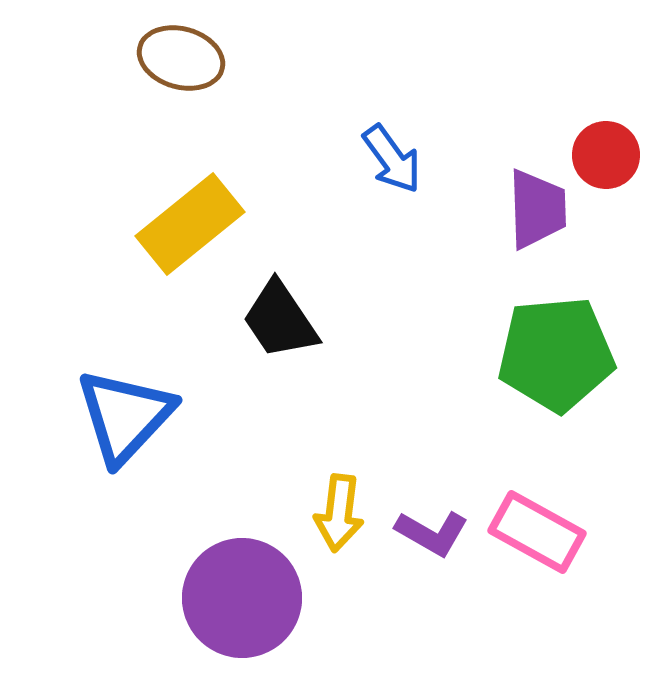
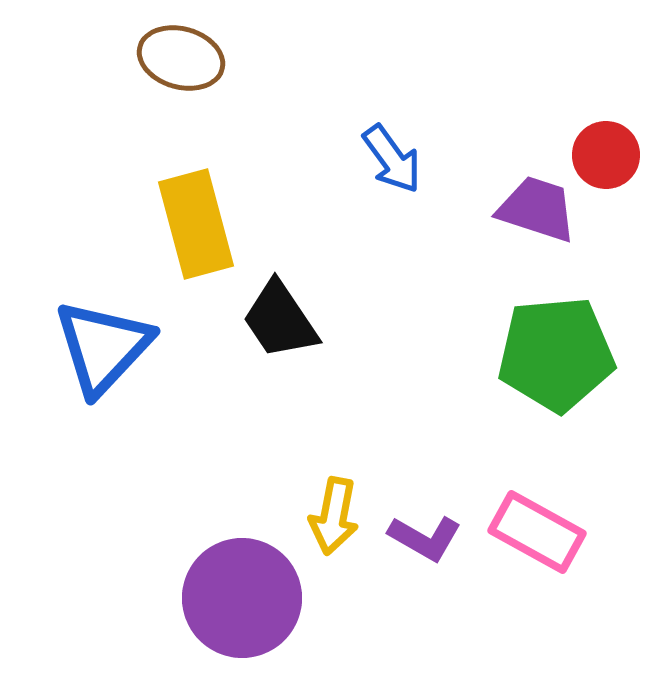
purple trapezoid: rotated 70 degrees counterclockwise
yellow rectangle: moved 6 px right; rotated 66 degrees counterclockwise
blue triangle: moved 22 px left, 69 px up
yellow arrow: moved 5 px left, 3 px down; rotated 4 degrees clockwise
purple L-shape: moved 7 px left, 5 px down
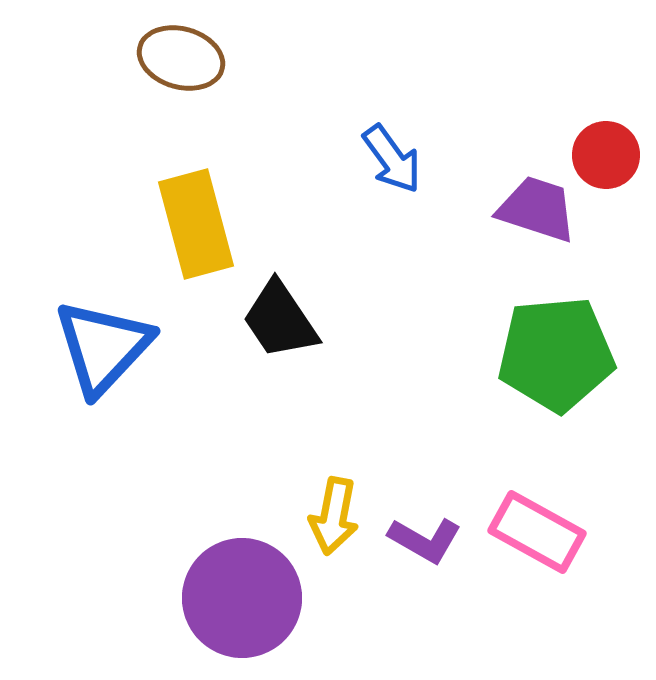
purple L-shape: moved 2 px down
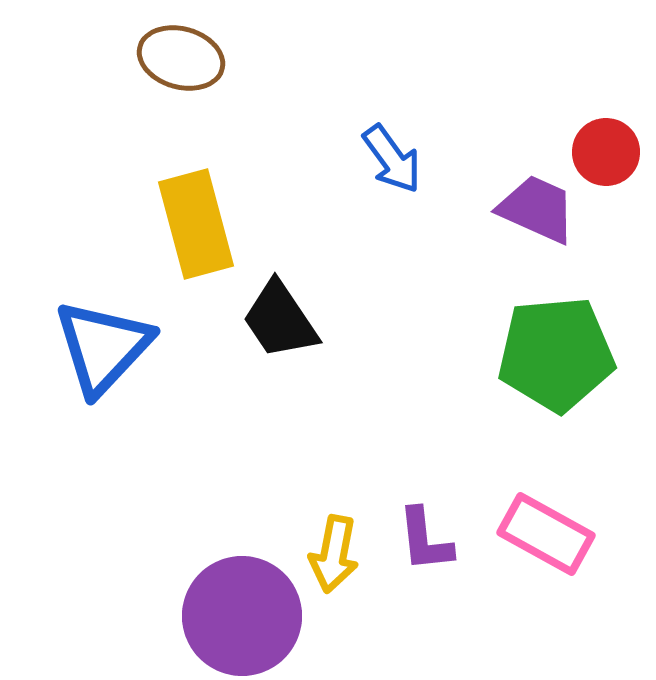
red circle: moved 3 px up
purple trapezoid: rotated 6 degrees clockwise
yellow arrow: moved 38 px down
pink rectangle: moved 9 px right, 2 px down
purple L-shape: rotated 54 degrees clockwise
purple circle: moved 18 px down
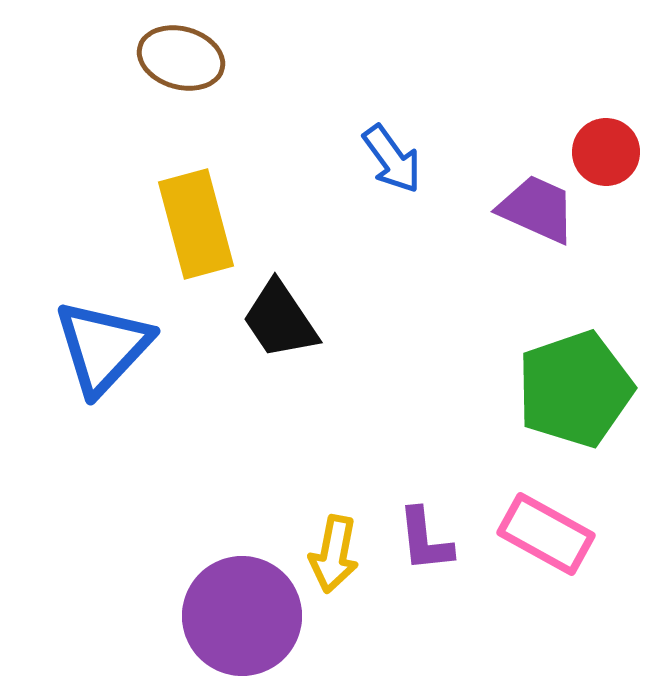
green pentagon: moved 19 px right, 35 px down; rotated 14 degrees counterclockwise
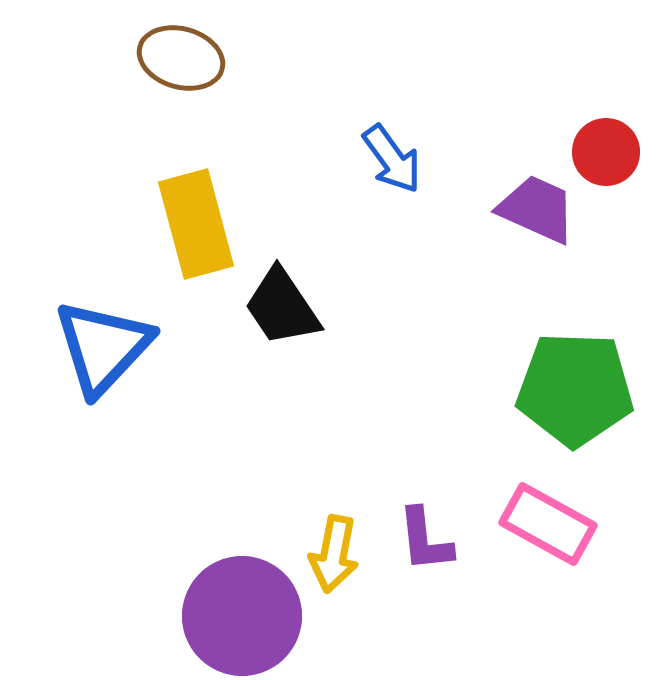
black trapezoid: moved 2 px right, 13 px up
green pentagon: rotated 21 degrees clockwise
pink rectangle: moved 2 px right, 10 px up
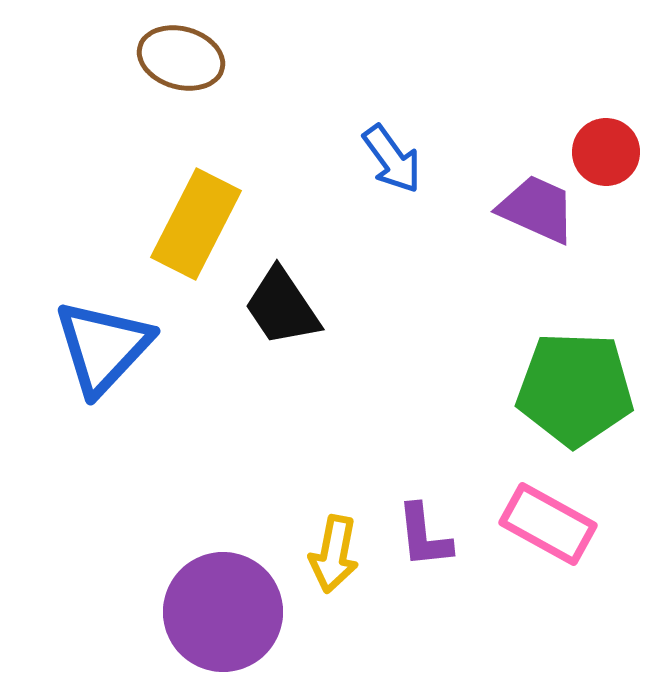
yellow rectangle: rotated 42 degrees clockwise
purple L-shape: moved 1 px left, 4 px up
purple circle: moved 19 px left, 4 px up
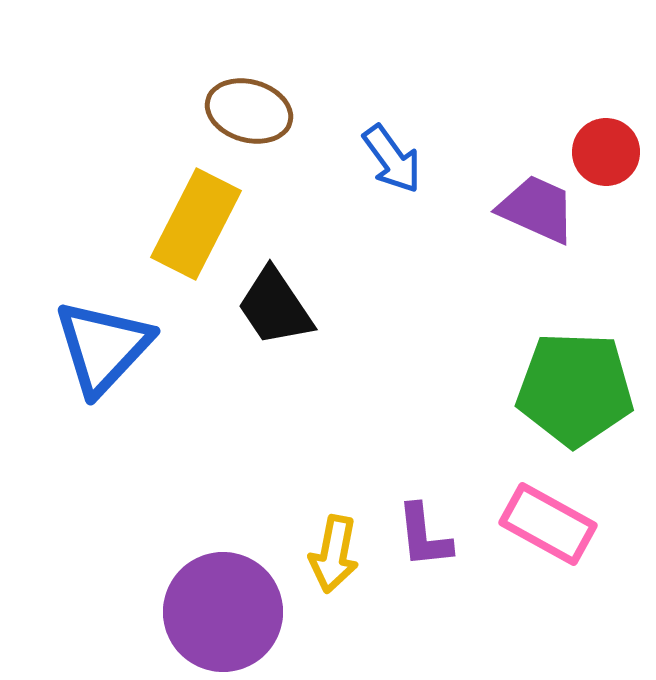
brown ellipse: moved 68 px right, 53 px down
black trapezoid: moved 7 px left
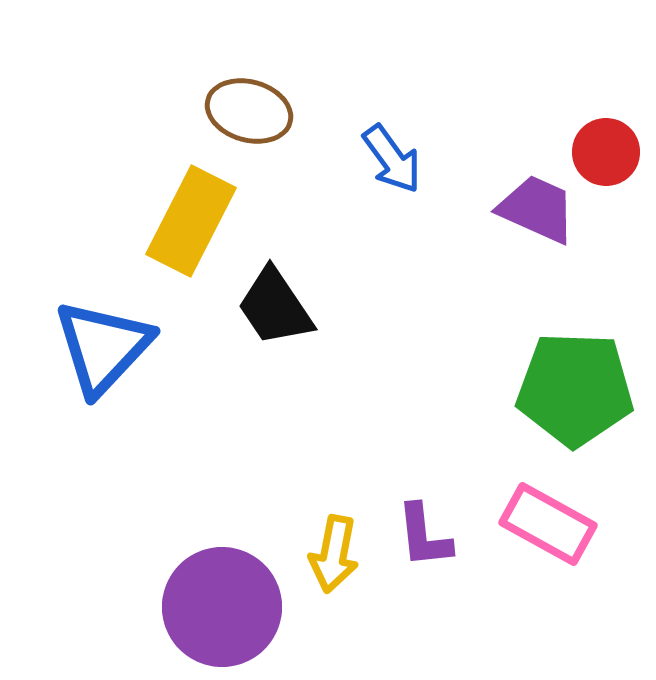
yellow rectangle: moved 5 px left, 3 px up
purple circle: moved 1 px left, 5 px up
